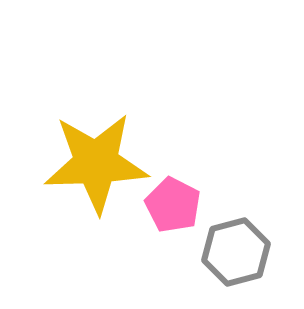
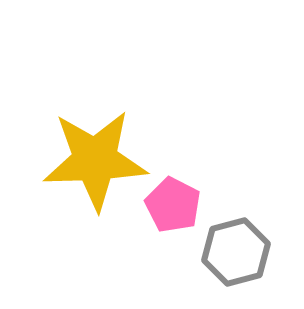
yellow star: moved 1 px left, 3 px up
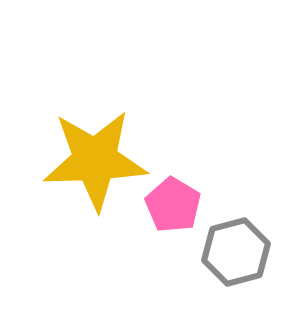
pink pentagon: rotated 4 degrees clockwise
